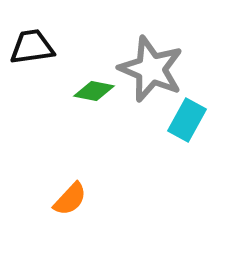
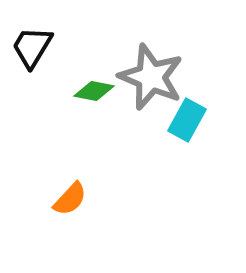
black trapezoid: rotated 51 degrees counterclockwise
gray star: moved 8 px down
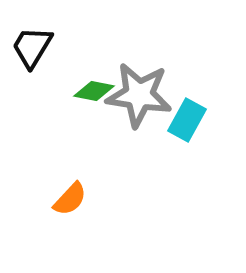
gray star: moved 12 px left, 18 px down; rotated 14 degrees counterclockwise
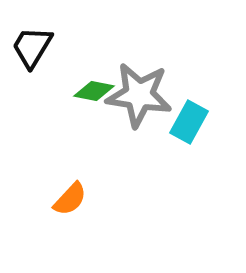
cyan rectangle: moved 2 px right, 2 px down
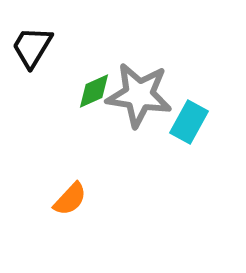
green diamond: rotated 36 degrees counterclockwise
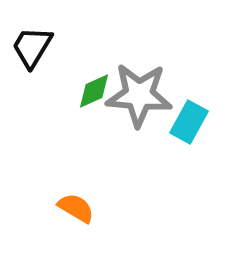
gray star: rotated 4 degrees counterclockwise
orange semicircle: moved 6 px right, 9 px down; rotated 102 degrees counterclockwise
